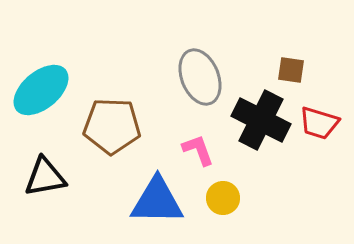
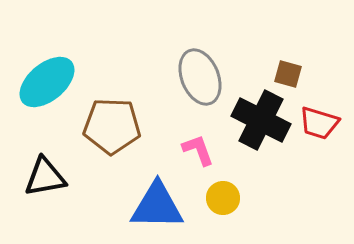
brown square: moved 3 px left, 4 px down; rotated 8 degrees clockwise
cyan ellipse: moved 6 px right, 8 px up
blue triangle: moved 5 px down
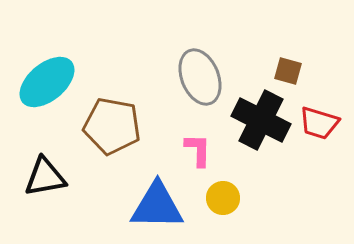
brown square: moved 3 px up
brown pentagon: rotated 8 degrees clockwise
pink L-shape: rotated 21 degrees clockwise
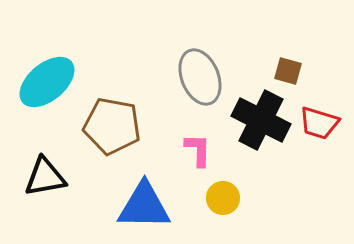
blue triangle: moved 13 px left
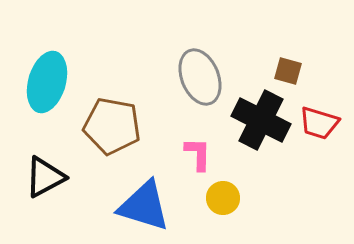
cyan ellipse: rotated 34 degrees counterclockwise
pink L-shape: moved 4 px down
black triangle: rotated 18 degrees counterclockwise
blue triangle: rotated 16 degrees clockwise
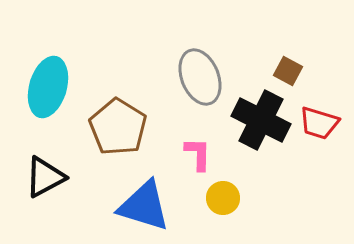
brown square: rotated 12 degrees clockwise
cyan ellipse: moved 1 px right, 5 px down
brown pentagon: moved 6 px right, 1 px down; rotated 22 degrees clockwise
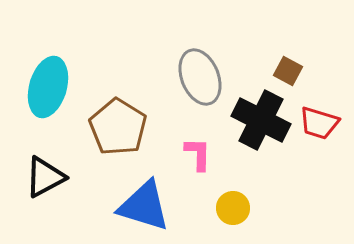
yellow circle: moved 10 px right, 10 px down
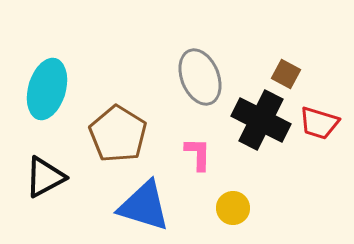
brown square: moved 2 px left, 3 px down
cyan ellipse: moved 1 px left, 2 px down
brown pentagon: moved 7 px down
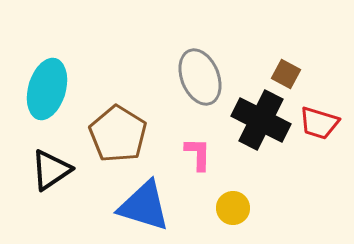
black triangle: moved 6 px right, 7 px up; rotated 6 degrees counterclockwise
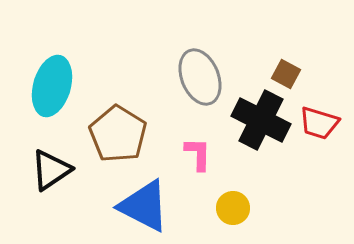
cyan ellipse: moved 5 px right, 3 px up
blue triangle: rotated 10 degrees clockwise
